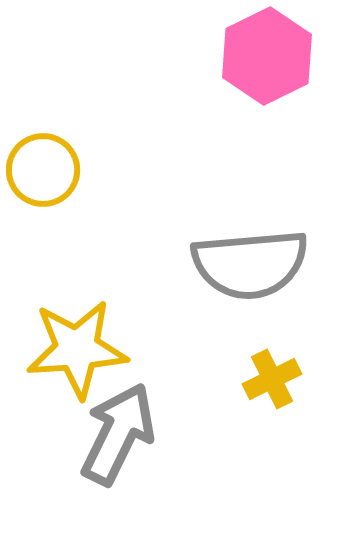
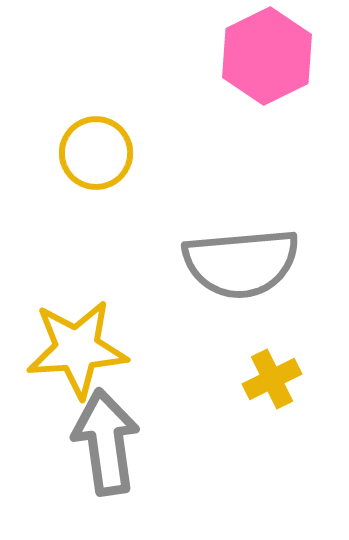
yellow circle: moved 53 px right, 17 px up
gray semicircle: moved 9 px left, 1 px up
gray arrow: moved 12 px left, 8 px down; rotated 34 degrees counterclockwise
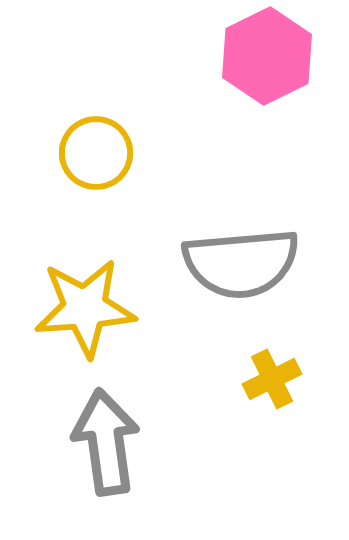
yellow star: moved 8 px right, 41 px up
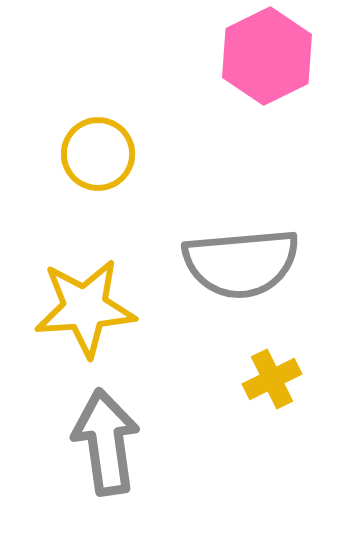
yellow circle: moved 2 px right, 1 px down
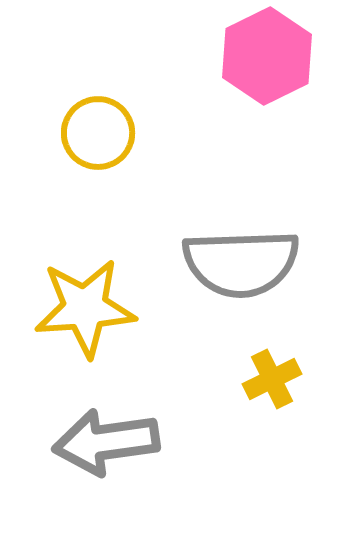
yellow circle: moved 21 px up
gray semicircle: rotated 3 degrees clockwise
gray arrow: rotated 90 degrees counterclockwise
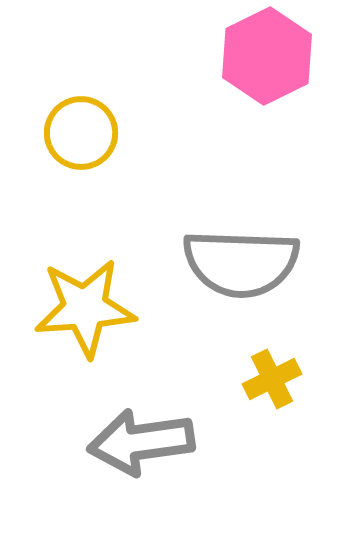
yellow circle: moved 17 px left
gray semicircle: rotated 4 degrees clockwise
gray arrow: moved 35 px right
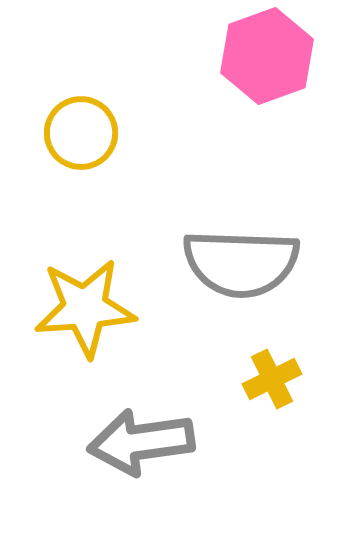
pink hexagon: rotated 6 degrees clockwise
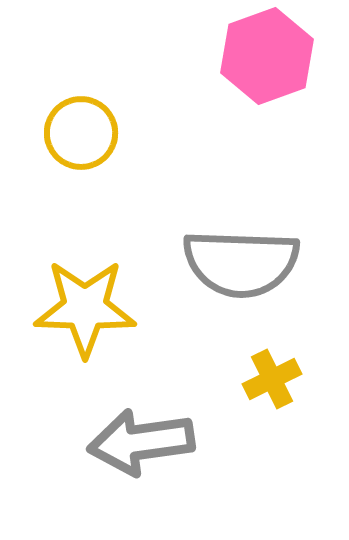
yellow star: rotated 6 degrees clockwise
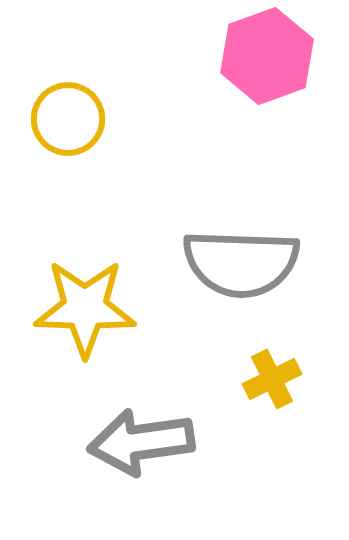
yellow circle: moved 13 px left, 14 px up
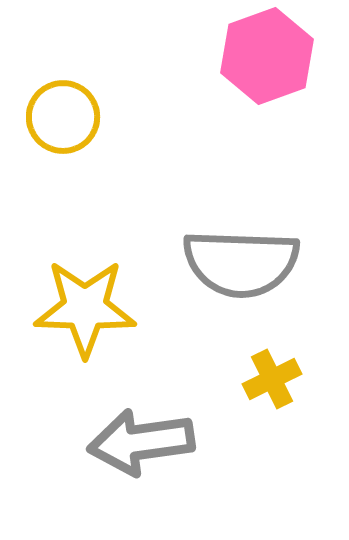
yellow circle: moved 5 px left, 2 px up
